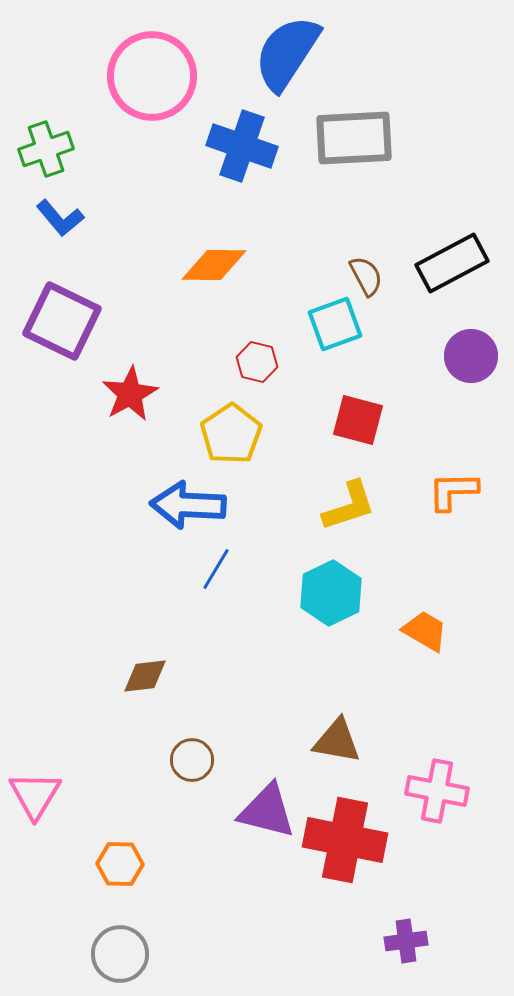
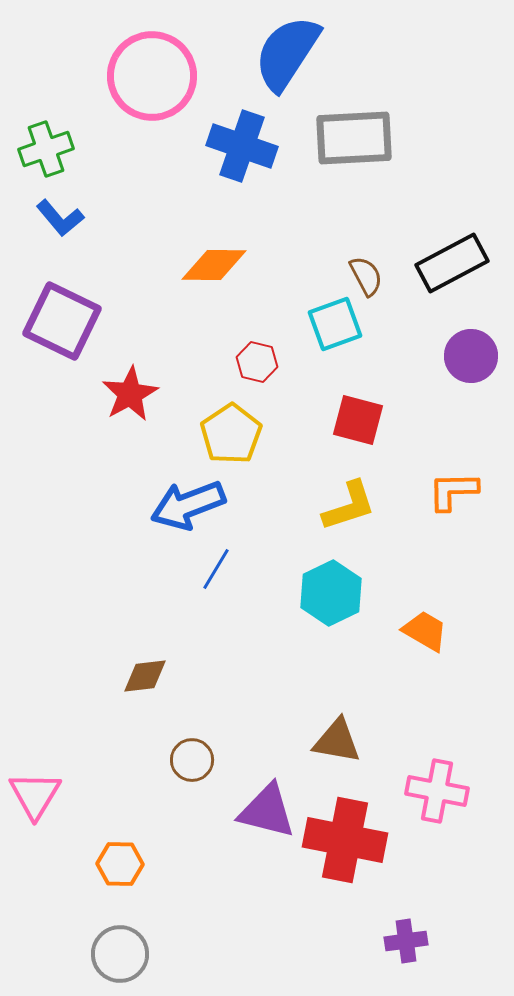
blue arrow: rotated 24 degrees counterclockwise
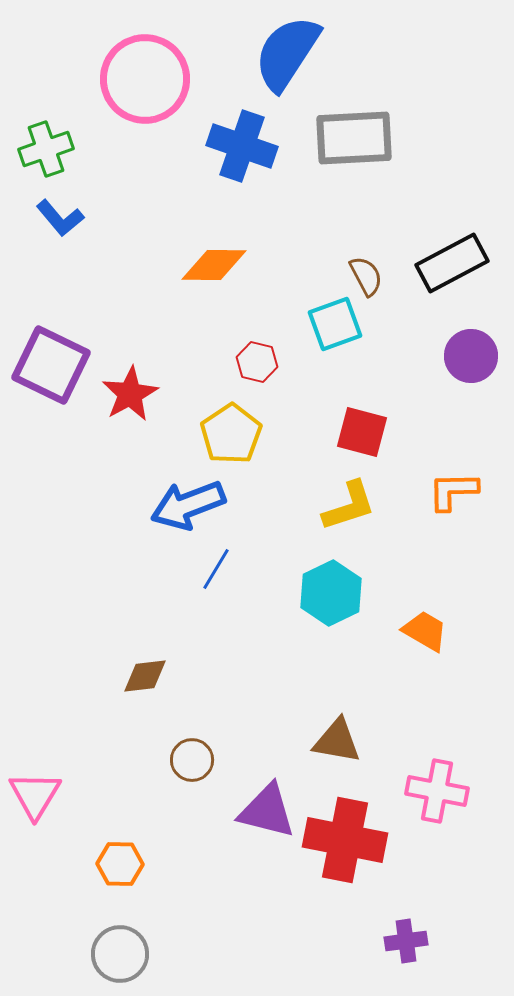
pink circle: moved 7 px left, 3 px down
purple square: moved 11 px left, 44 px down
red square: moved 4 px right, 12 px down
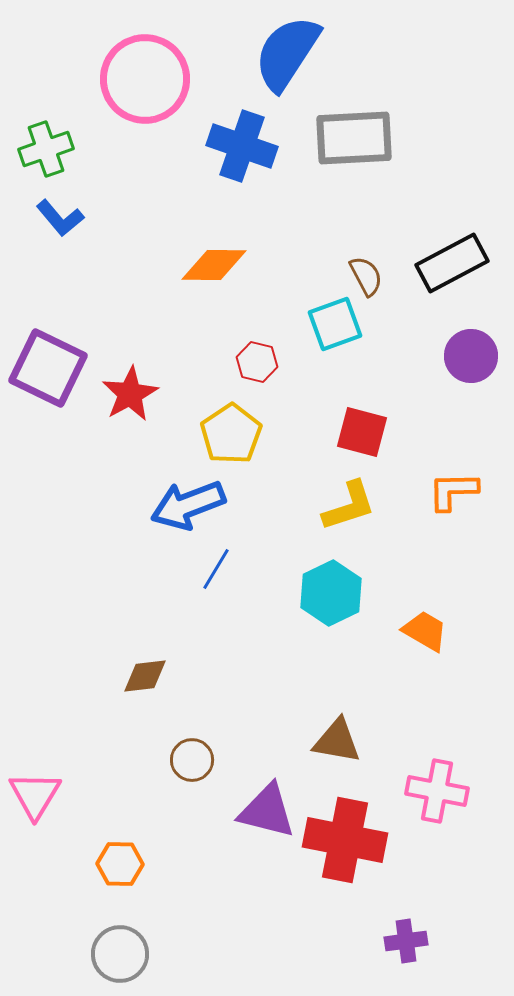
purple square: moved 3 px left, 3 px down
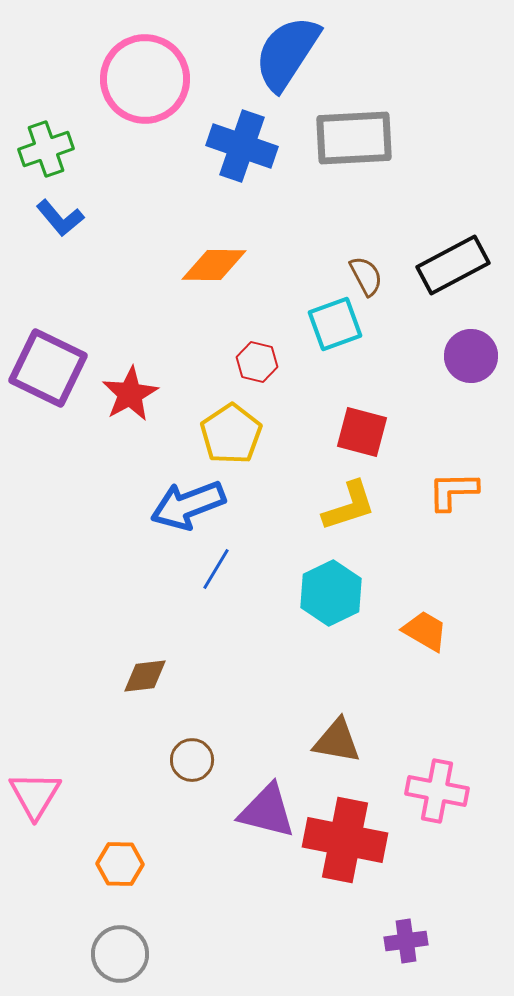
black rectangle: moved 1 px right, 2 px down
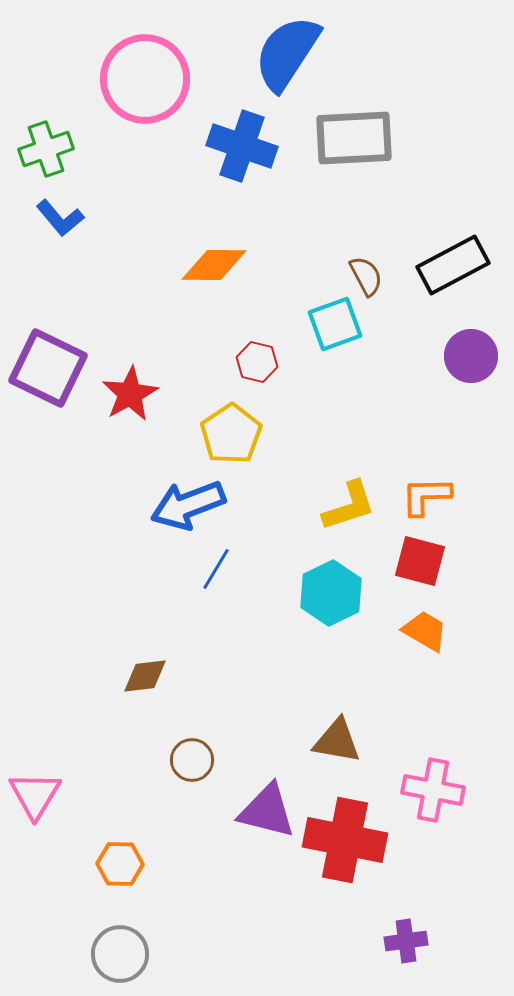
red square: moved 58 px right, 129 px down
orange L-shape: moved 27 px left, 5 px down
pink cross: moved 4 px left, 1 px up
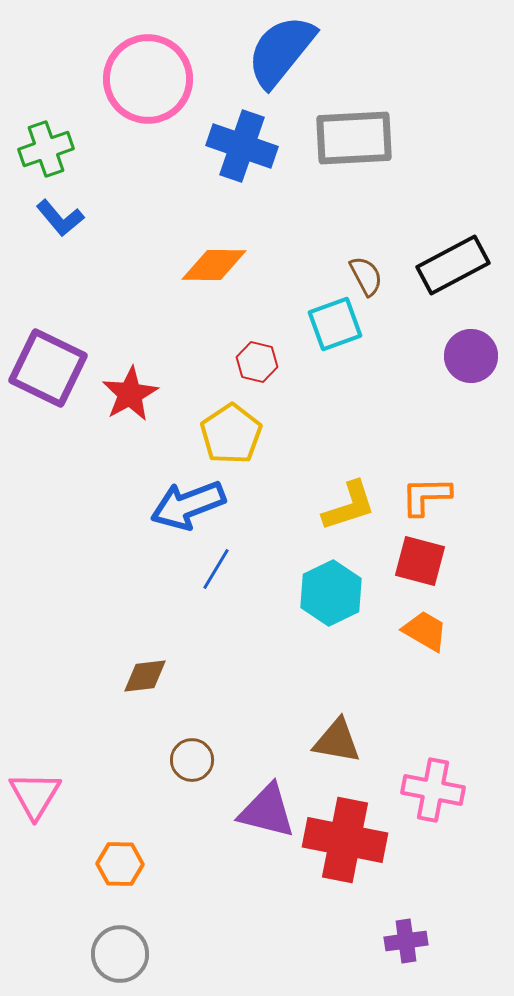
blue semicircle: moved 6 px left, 2 px up; rotated 6 degrees clockwise
pink circle: moved 3 px right
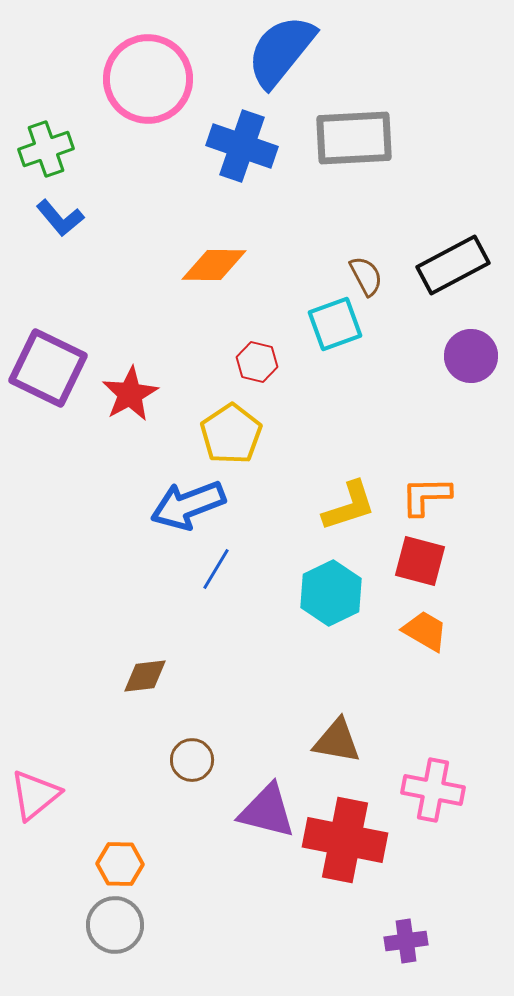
pink triangle: rotated 20 degrees clockwise
gray circle: moved 5 px left, 29 px up
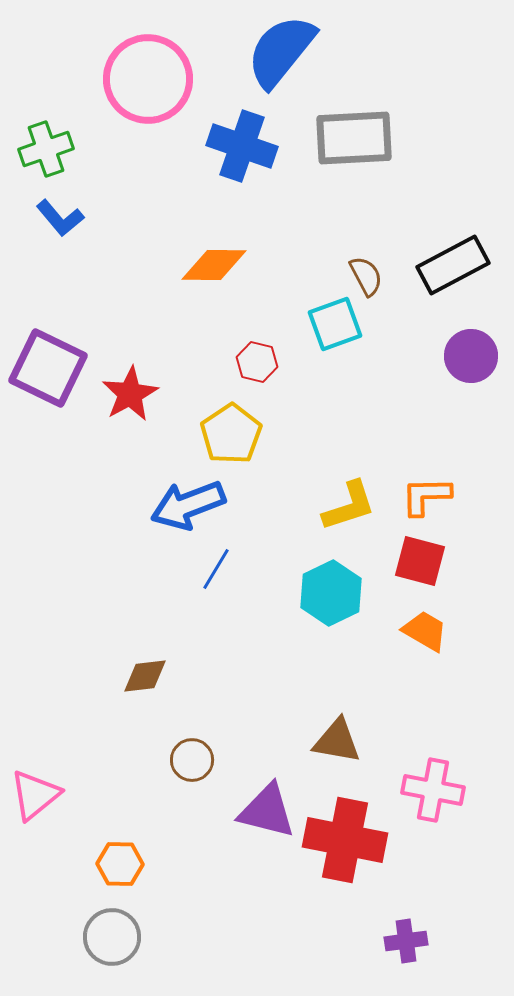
gray circle: moved 3 px left, 12 px down
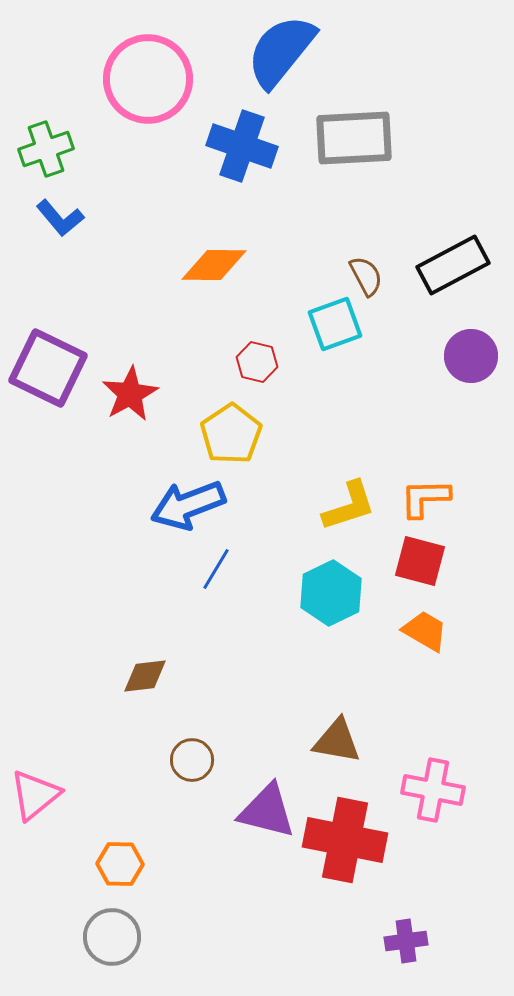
orange L-shape: moved 1 px left, 2 px down
